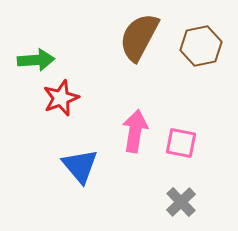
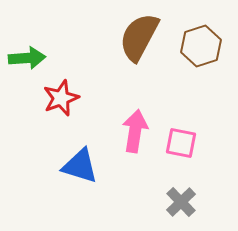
brown hexagon: rotated 6 degrees counterclockwise
green arrow: moved 9 px left, 2 px up
blue triangle: rotated 33 degrees counterclockwise
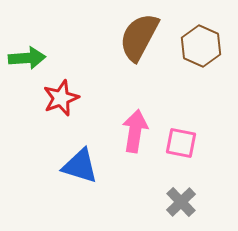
brown hexagon: rotated 18 degrees counterclockwise
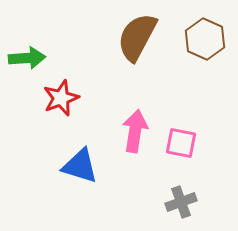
brown semicircle: moved 2 px left
brown hexagon: moved 4 px right, 7 px up
gray cross: rotated 24 degrees clockwise
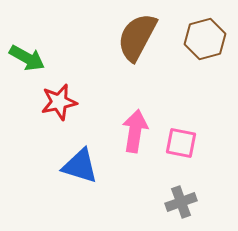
brown hexagon: rotated 21 degrees clockwise
green arrow: rotated 33 degrees clockwise
red star: moved 2 px left, 4 px down; rotated 9 degrees clockwise
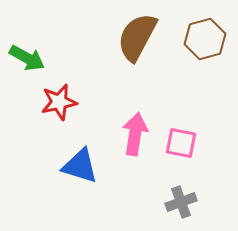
pink arrow: moved 3 px down
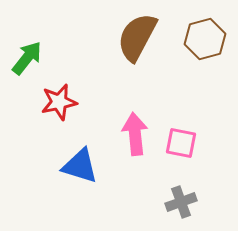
green arrow: rotated 81 degrees counterclockwise
pink arrow: rotated 15 degrees counterclockwise
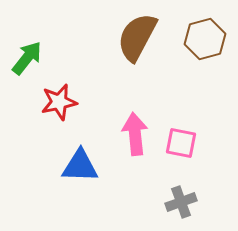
blue triangle: rotated 15 degrees counterclockwise
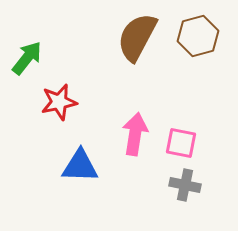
brown hexagon: moved 7 px left, 3 px up
pink arrow: rotated 15 degrees clockwise
gray cross: moved 4 px right, 17 px up; rotated 32 degrees clockwise
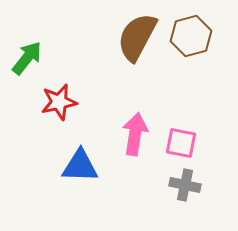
brown hexagon: moved 7 px left
